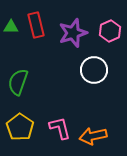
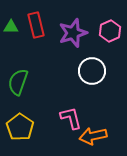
white circle: moved 2 px left, 1 px down
pink L-shape: moved 11 px right, 10 px up
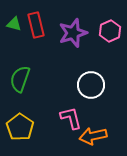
green triangle: moved 3 px right, 3 px up; rotated 14 degrees clockwise
white circle: moved 1 px left, 14 px down
green semicircle: moved 2 px right, 3 px up
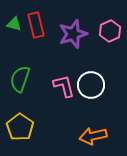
purple star: moved 1 px down
pink L-shape: moved 7 px left, 32 px up
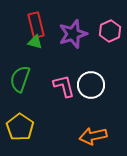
green triangle: moved 21 px right, 18 px down
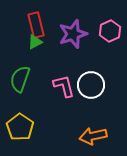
green triangle: rotated 42 degrees counterclockwise
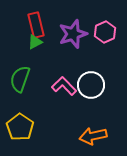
pink hexagon: moved 5 px left, 1 px down
pink L-shape: rotated 30 degrees counterclockwise
